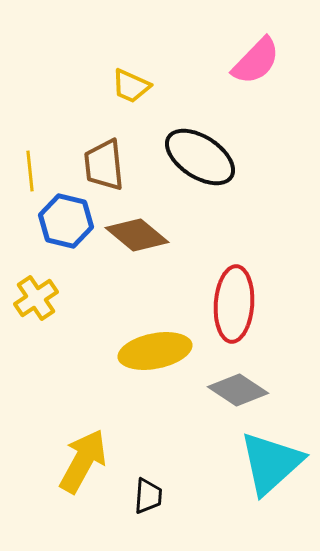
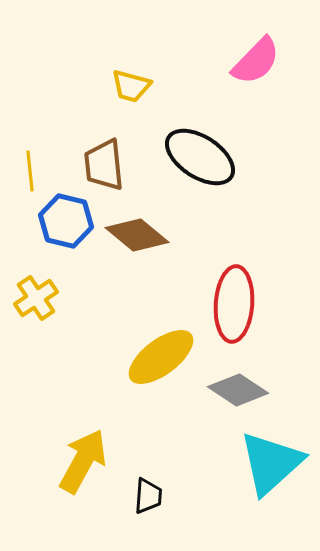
yellow trapezoid: rotated 9 degrees counterclockwise
yellow ellipse: moved 6 px right, 6 px down; rotated 26 degrees counterclockwise
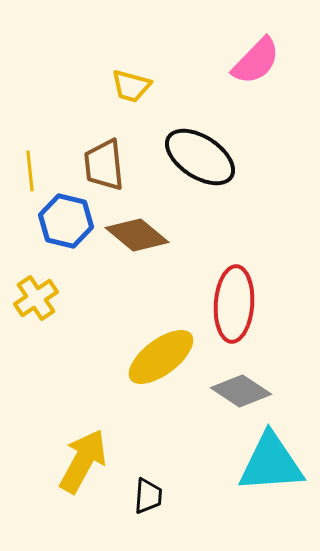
gray diamond: moved 3 px right, 1 px down
cyan triangle: rotated 38 degrees clockwise
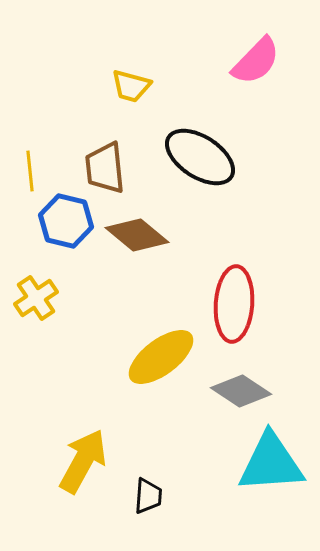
brown trapezoid: moved 1 px right, 3 px down
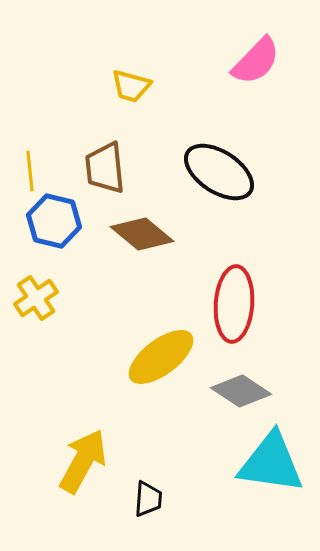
black ellipse: moved 19 px right, 15 px down
blue hexagon: moved 12 px left
brown diamond: moved 5 px right, 1 px up
cyan triangle: rotated 12 degrees clockwise
black trapezoid: moved 3 px down
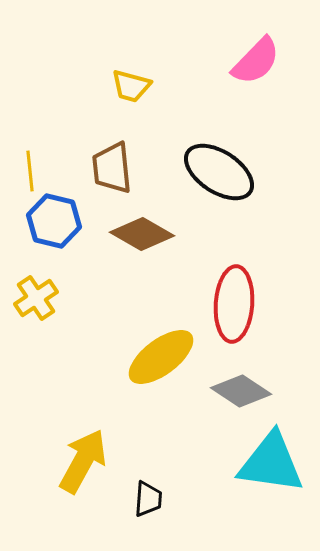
brown trapezoid: moved 7 px right
brown diamond: rotated 10 degrees counterclockwise
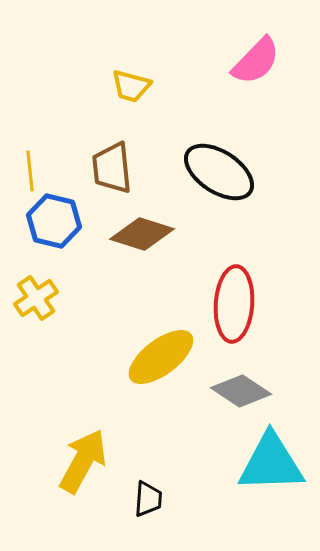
brown diamond: rotated 12 degrees counterclockwise
cyan triangle: rotated 10 degrees counterclockwise
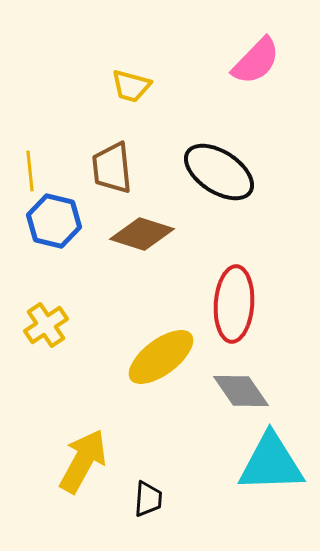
yellow cross: moved 10 px right, 27 px down
gray diamond: rotated 22 degrees clockwise
